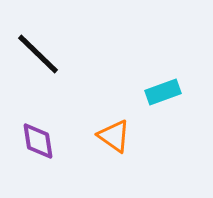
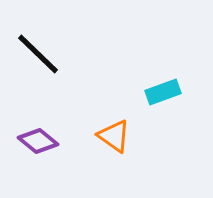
purple diamond: rotated 42 degrees counterclockwise
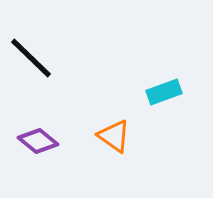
black line: moved 7 px left, 4 px down
cyan rectangle: moved 1 px right
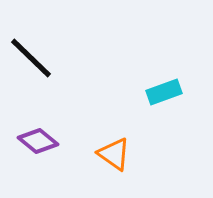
orange triangle: moved 18 px down
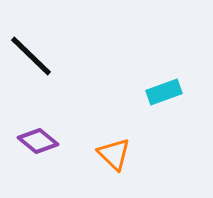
black line: moved 2 px up
orange triangle: rotated 9 degrees clockwise
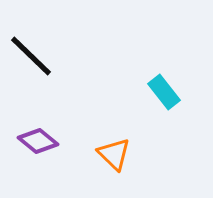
cyan rectangle: rotated 72 degrees clockwise
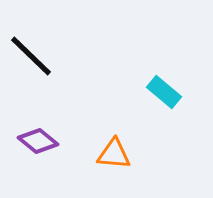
cyan rectangle: rotated 12 degrees counterclockwise
orange triangle: rotated 39 degrees counterclockwise
